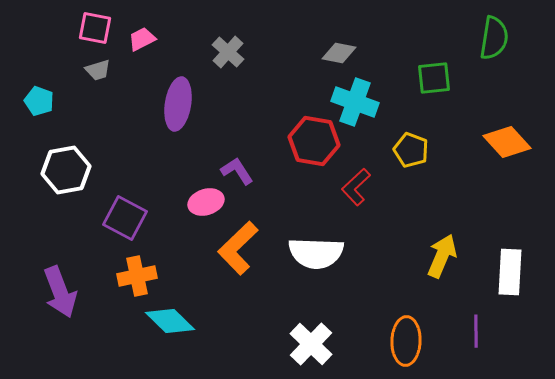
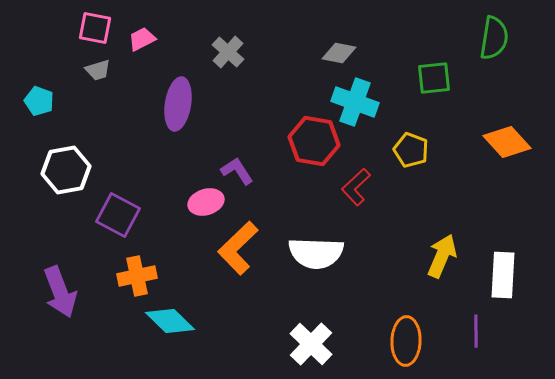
purple square: moved 7 px left, 3 px up
white rectangle: moved 7 px left, 3 px down
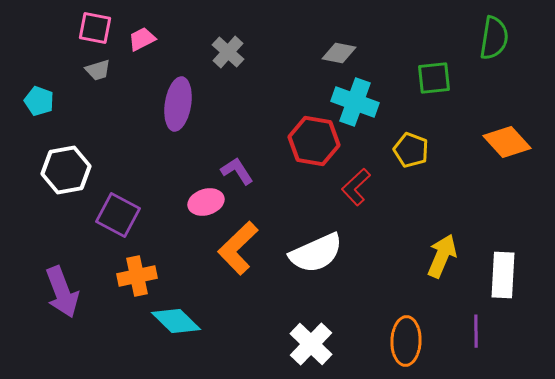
white semicircle: rotated 26 degrees counterclockwise
purple arrow: moved 2 px right
cyan diamond: moved 6 px right
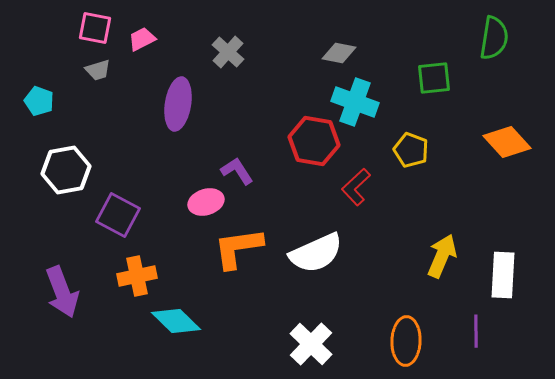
orange L-shape: rotated 36 degrees clockwise
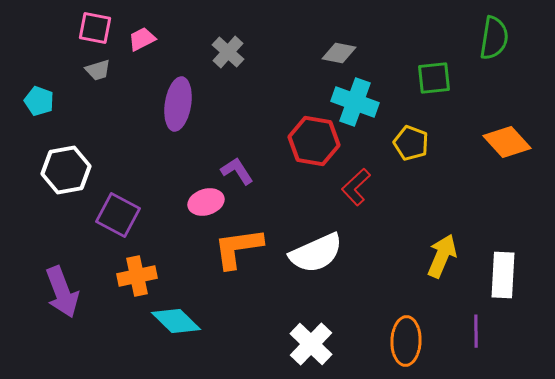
yellow pentagon: moved 7 px up
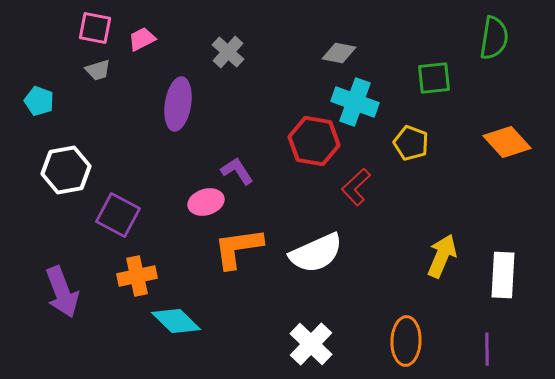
purple line: moved 11 px right, 18 px down
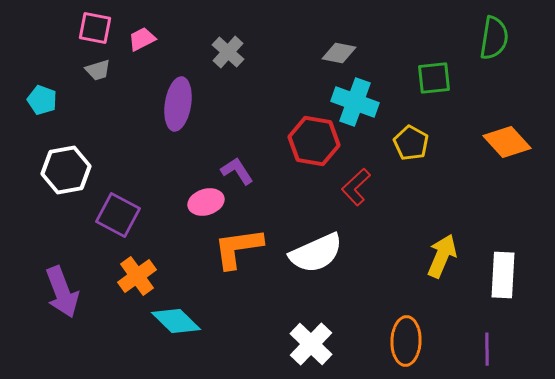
cyan pentagon: moved 3 px right, 1 px up
yellow pentagon: rotated 8 degrees clockwise
orange cross: rotated 24 degrees counterclockwise
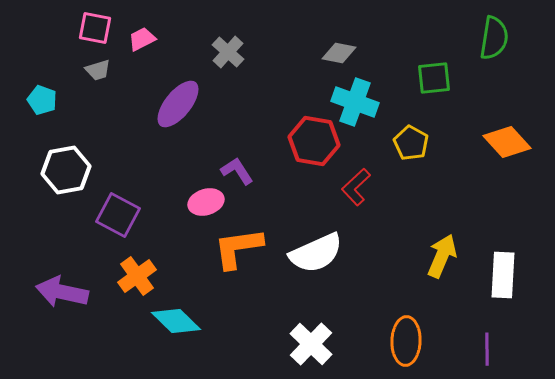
purple ellipse: rotated 30 degrees clockwise
purple arrow: rotated 123 degrees clockwise
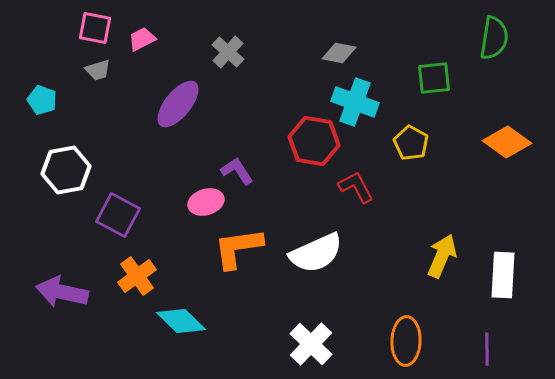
orange diamond: rotated 12 degrees counterclockwise
red L-shape: rotated 105 degrees clockwise
cyan diamond: moved 5 px right
